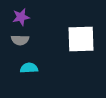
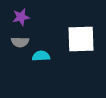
gray semicircle: moved 2 px down
cyan semicircle: moved 12 px right, 12 px up
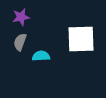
gray semicircle: rotated 108 degrees clockwise
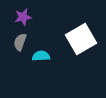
purple star: moved 2 px right
white square: rotated 28 degrees counterclockwise
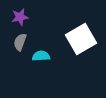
purple star: moved 3 px left
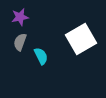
cyan semicircle: rotated 66 degrees clockwise
